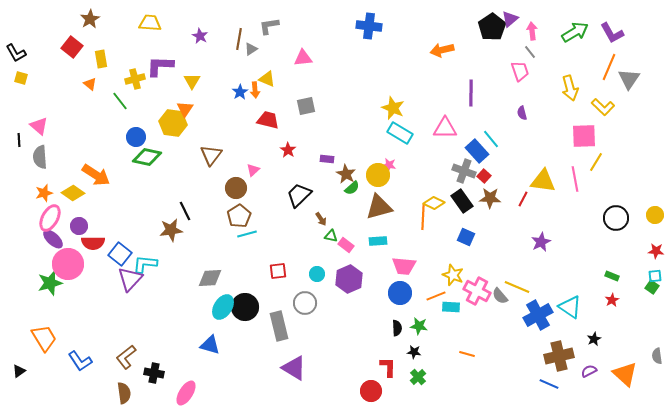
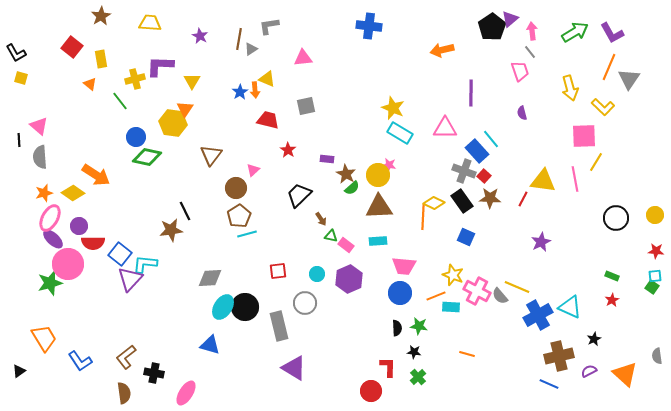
brown star at (90, 19): moved 11 px right, 3 px up
brown triangle at (379, 207): rotated 12 degrees clockwise
cyan triangle at (570, 307): rotated 10 degrees counterclockwise
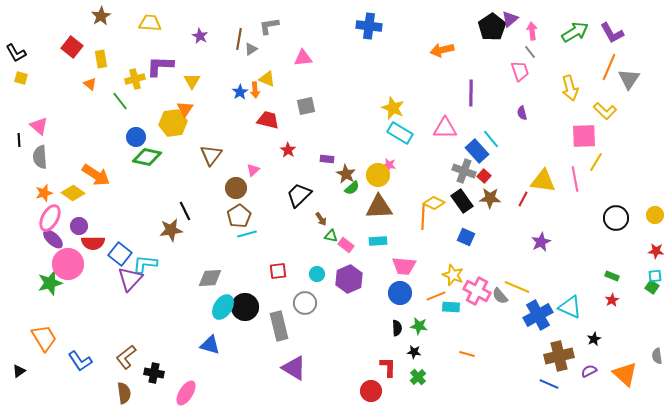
yellow L-shape at (603, 107): moved 2 px right, 4 px down
yellow hexagon at (173, 123): rotated 16 degrees counterclockwise
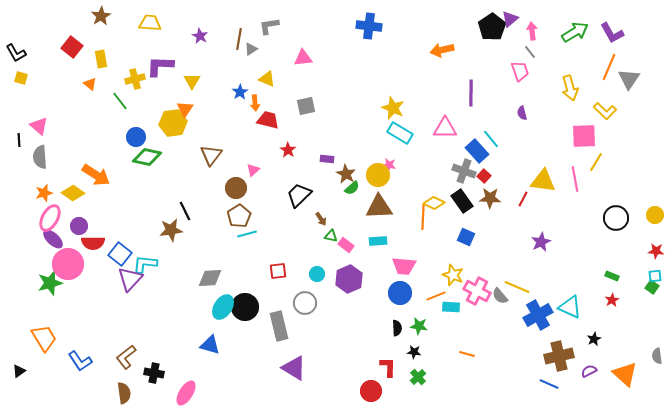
orange arrow at (255, 90): moved 13 px down
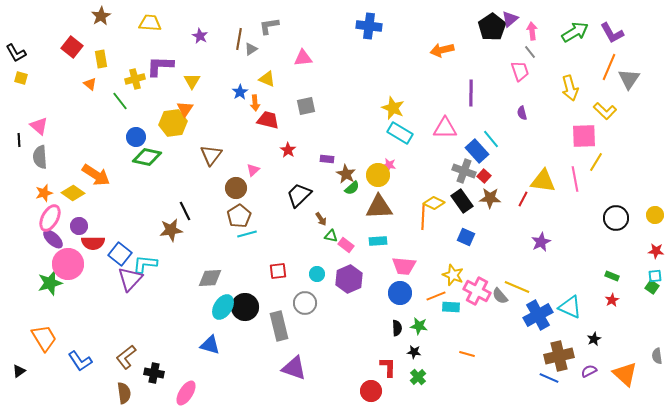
purple triangle at (294, 368): rotated 12 degrees counterclockwise
blue line at (549, 384): moved 6 px up
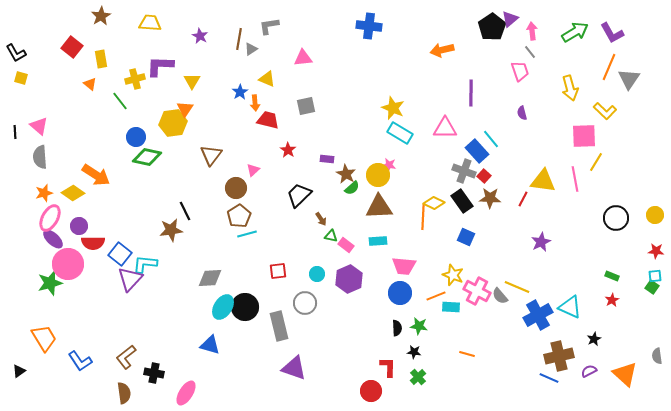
black line at (19, 140): moved 4 px left, 8 px up
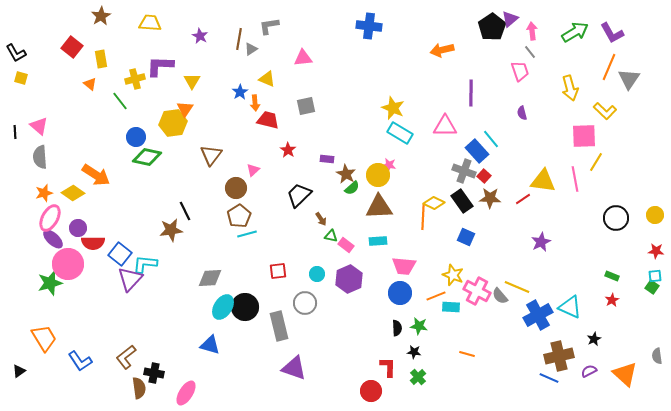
pink triangle at (445, 128): moved 2 px up
red line at (523, 199): rotated 28 degrees clockwise
purple circle at (79, 226): moved 1 px left, 2 px down
brown semicircle at (124, 393): moved 15 px right, 5 px up
